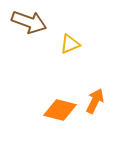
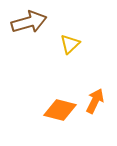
brown arrow: rotated 36 degrees counterclockwise
yellow triangle: rotated 20 degrees counterclockwise
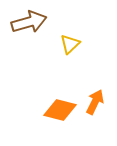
orange arrow: moved 1 px down
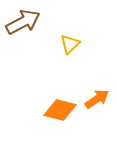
brown arrow: moved 6 px left; rotated 12 degrees counterclockwise
orange arrow: moved 2 px right, 3 px up; rotated 30 degrees clockwise
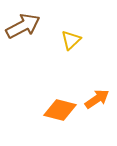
brown arrow: moved 4 px down
yellow triangle: moved 1 px right, 4 px up
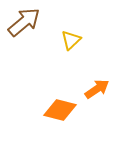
brown arrow: moved 1 px right, 4 px up; rotated 12 degrees counterclockwise
orange arrow: moved 10 px up
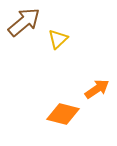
yellow triangle: moved 13 px left, 1 px up
orange diamond: moved 3 px right, 4 px down
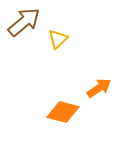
orange arrow: moved 2 px right, 1 px up
orange diamond: moved 2 px up
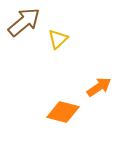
orange arrow: moved 1 px up
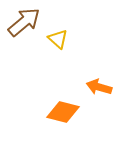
yellow triangle: rotated 35 degrees counterclockwise
orange arrow: rotated 130 degrees counterclockwise
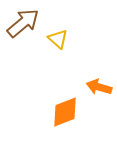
brown arrow: moved 1 px left, 1 px down
orange diamond: moved 2 px right; rotated 36 degrees counterclockwise
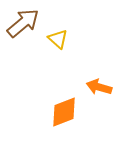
orange diamond: moved 1 px left
